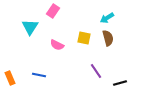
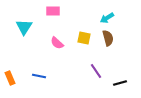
pink rectangle: rotated 56 degrees clockwise
cyan triangle: moved 6 px left
pink semicircle: moved 2 px up; rotated 16 degrees clockwise
blue line: moved 1 px down
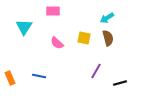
purple line: rotated 63 degrees clockwise
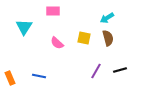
black line: moved 13 px up
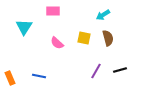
cyan arrow: moved 4 px left, 3 px up
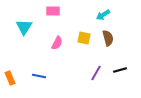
pink semicircle: rotated 104 degrees counterclockwise
purple line: moved 2 px down
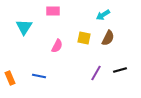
brown semicircle: rotated 42 degrees clockwise
pink semicircle: moved 3 px down
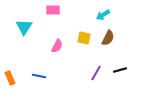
pink rectangle: moved 1 px up
